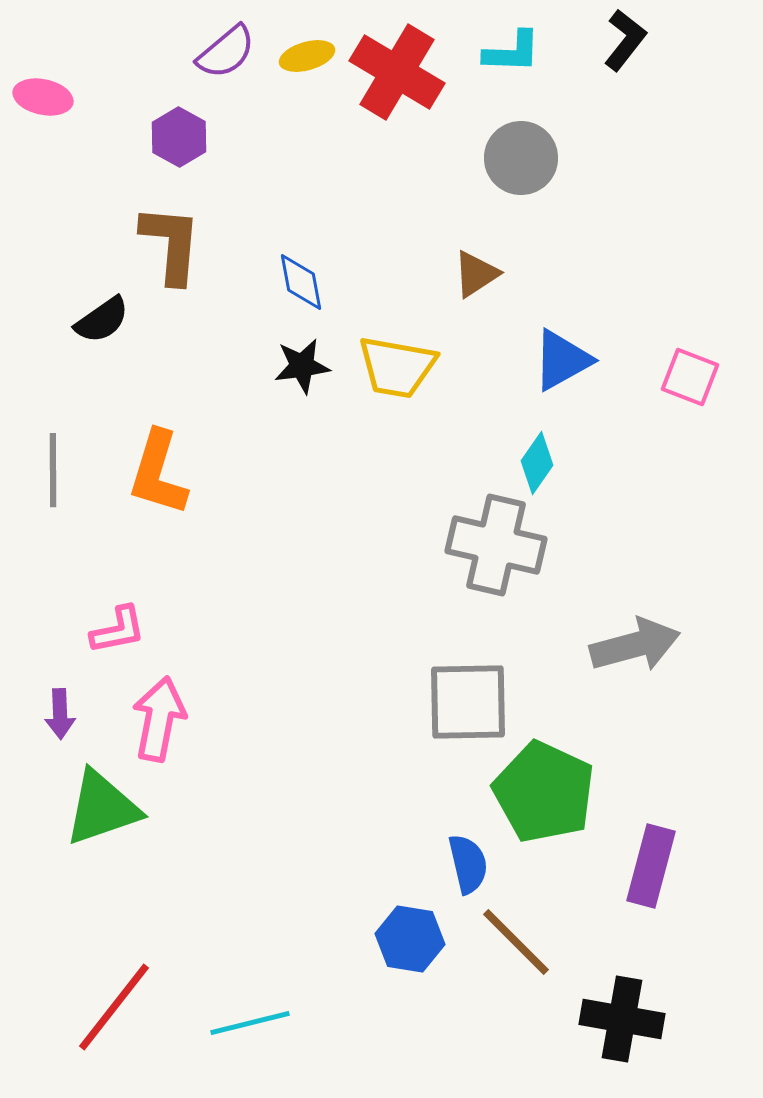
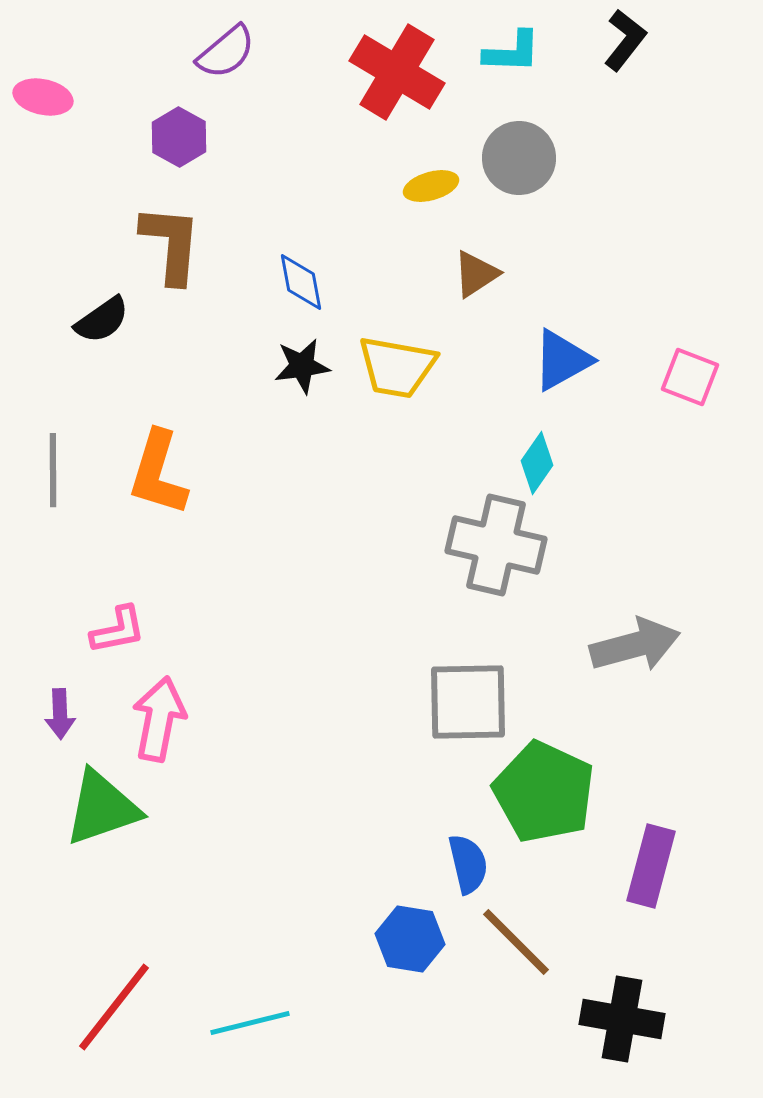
yellow ellipse: moved 124 px right, 130 px down
gray circle: moved 2 px left
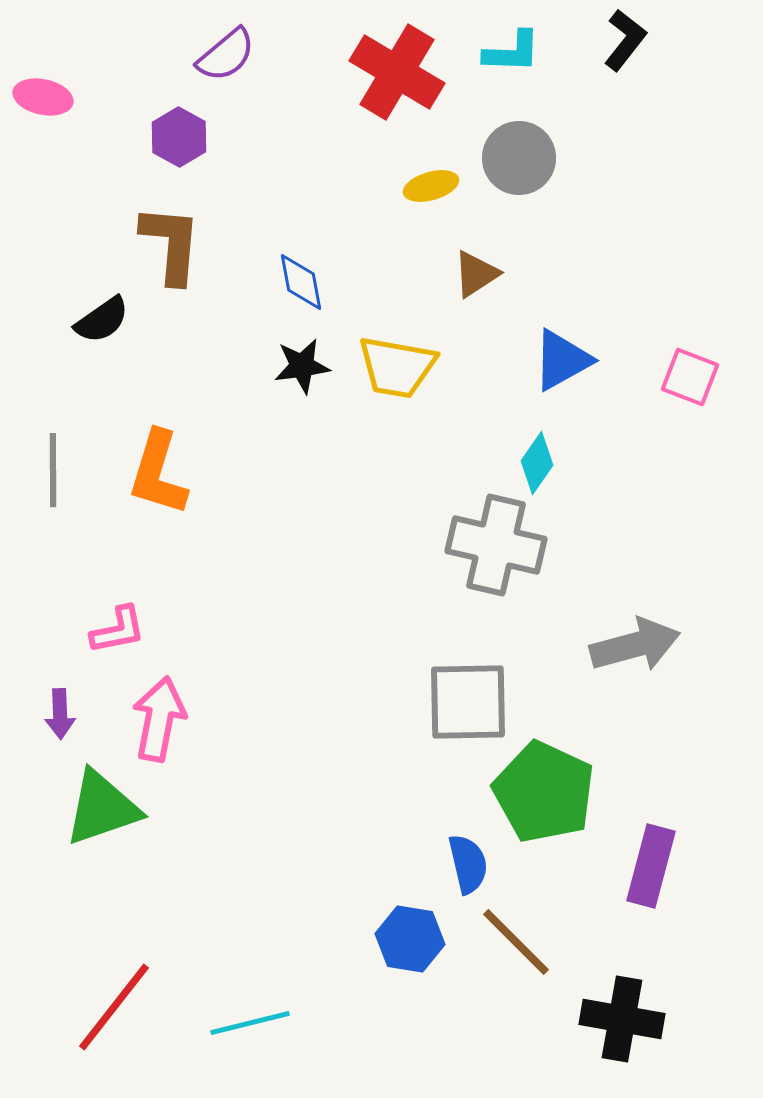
purple semicircle: moved 3 px down
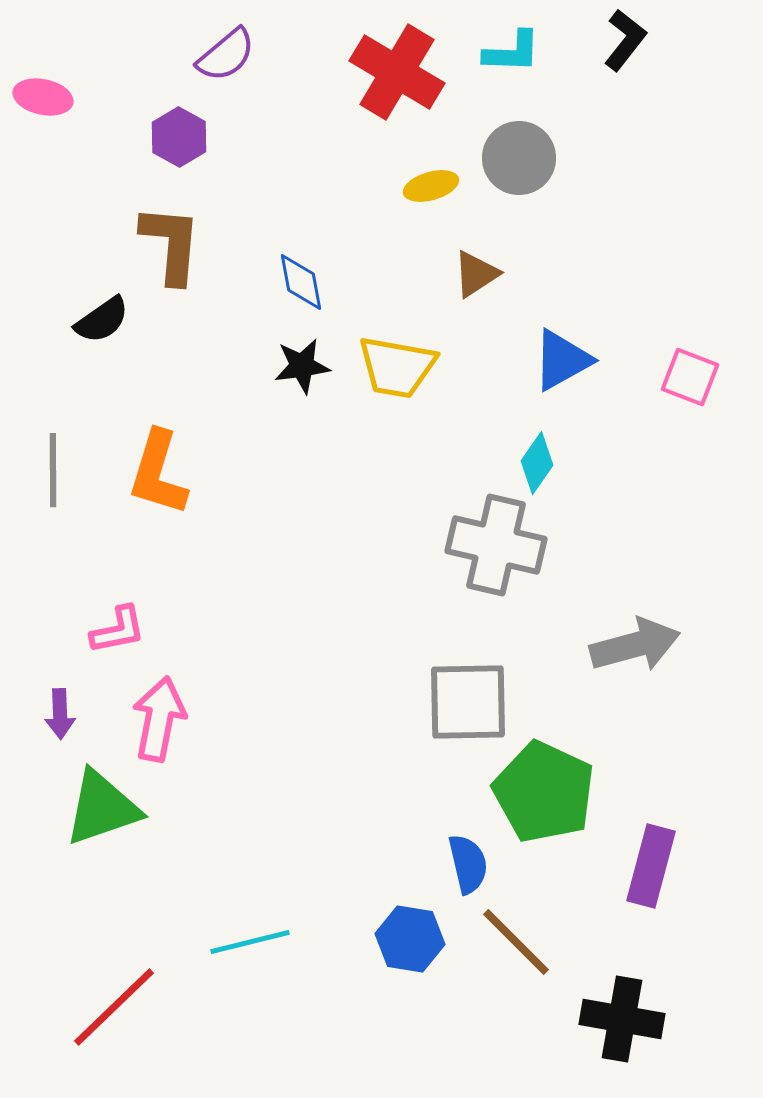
red line: rotated 8 degrees clockwise
cyan line: moved 81 px up
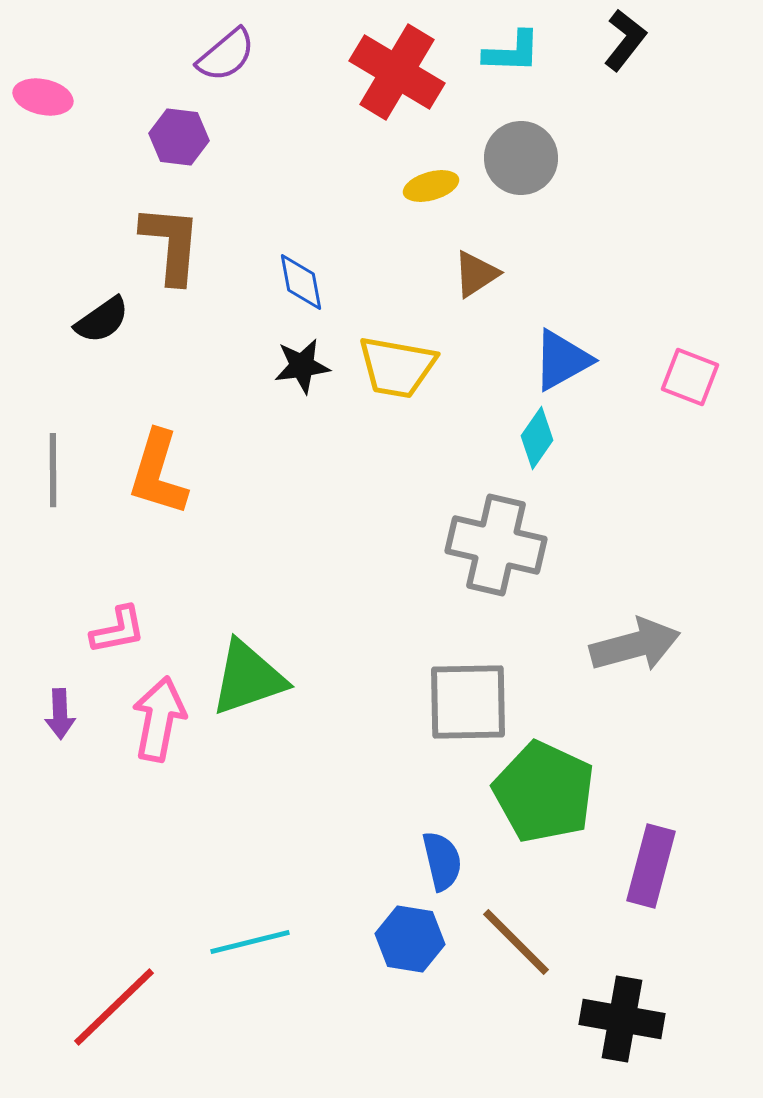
purple hexagon: rotated 22 degrees counterclockwise
gray circle: moved 2 px right
cyan diamond: moved 25 px up
green triangle: moved 146 px right, 130 px up
blue semicircle: moved 26 px left, 3 px up
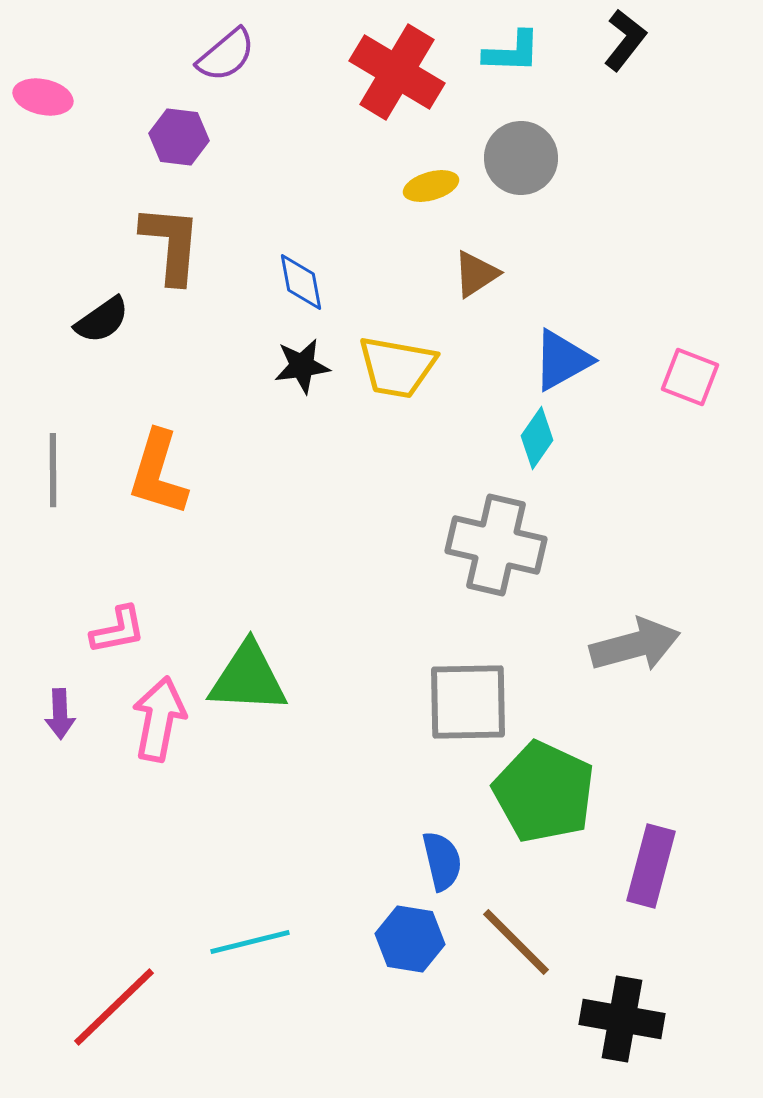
green triangle: rotated 22 degrees clockwise
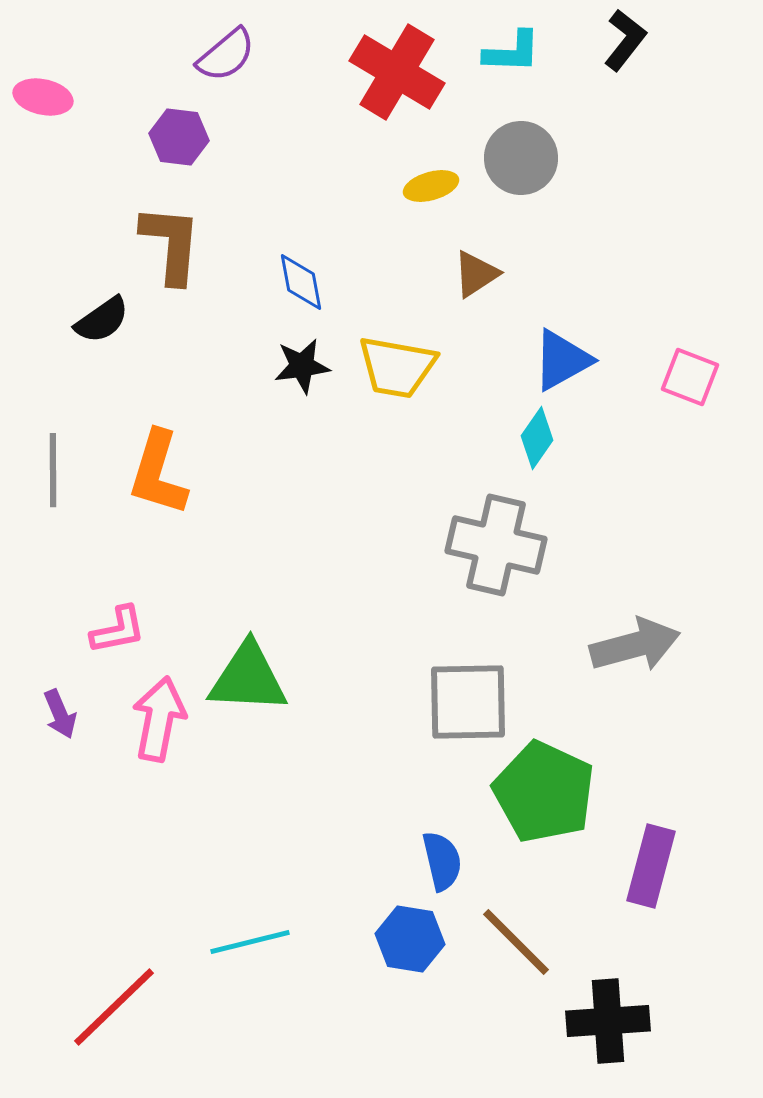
purple arrow: rotated 21 degrees counterclockwise
black cross: moved 14 px left, 2 px down; rotated 14 degrees counterclockwise
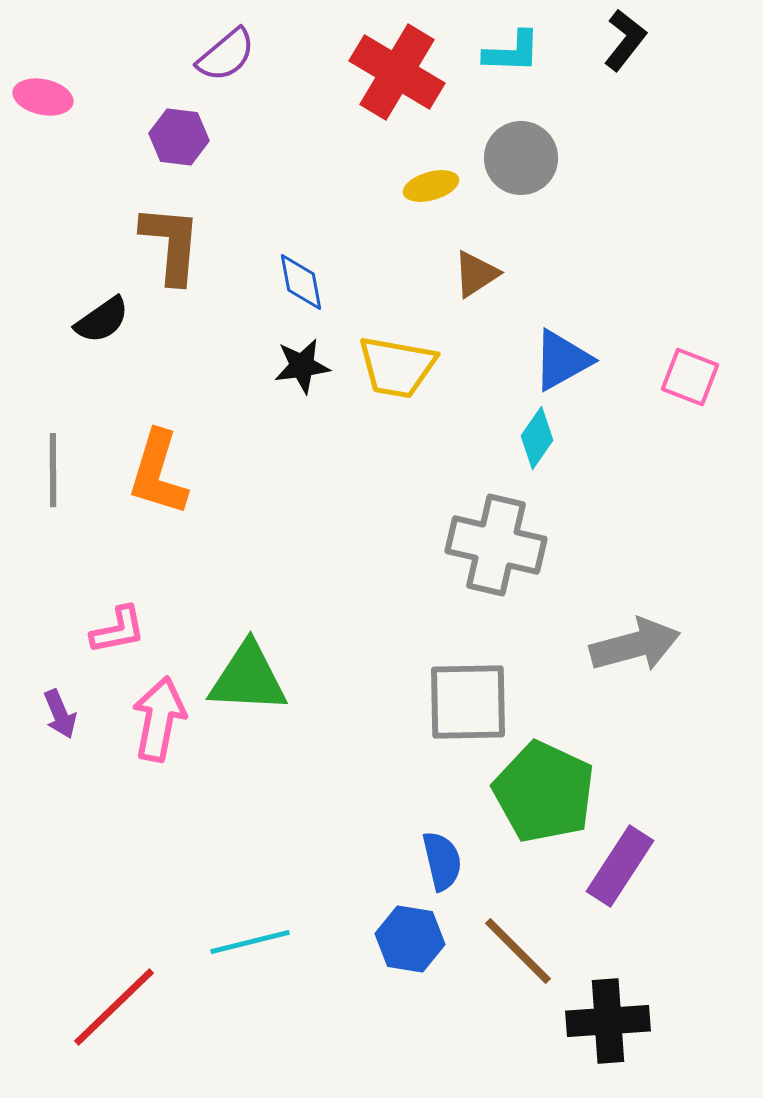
purple rectangle: moved 31 px left; rotated 18 degrees clockwise
brown line: moved 2 px right, 9 px down
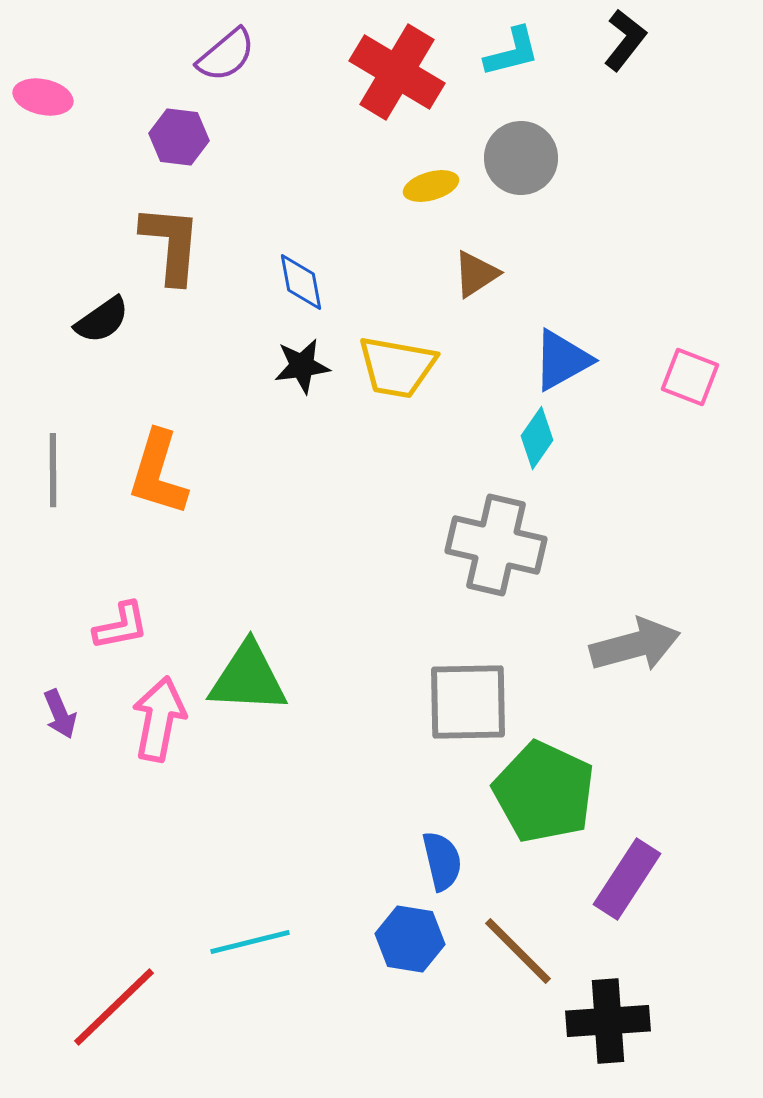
cyan L-shape: rotated 16 degrees counterclockwise
pink L-shape: moved 3 px right, 4 px up
purple rectangle: moved 7 px right, 13 px down
